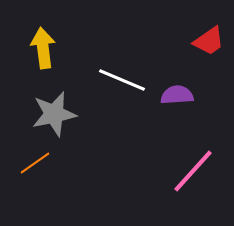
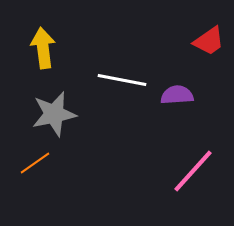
white line: rotated 12 degrees counterclockwise
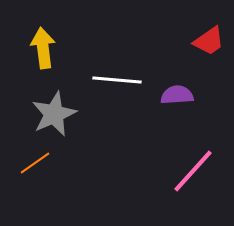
white line: moved 5 px left; rotated 6 degrees counterclockwise
gray star: rotated 12 degrees counterclockwise
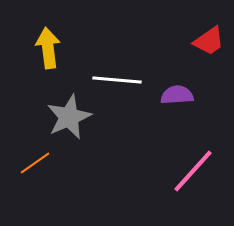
yellow arrow: moved 5 px right
gray star: moved 15 px right, 3 px down
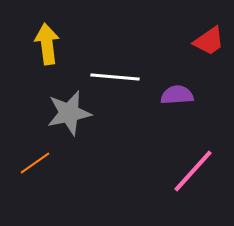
yellow arrow: moved 1 px left, 4 px up
white line: moved 2 px left, 3 px up
gray star: moved 4 px up; rotated 12 degrees clockwise
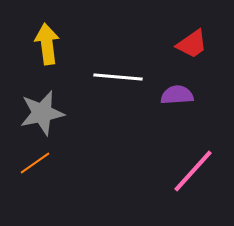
red trapezoid: moved 17 px left, 3 px down
white line: moved 3 px right
gray star: moved 27 px left
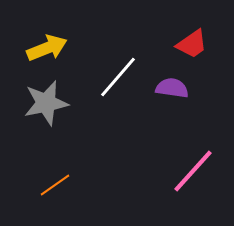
yellow arrow: moved 4 px down; rotated 75 degrees clockwise
white line: rotated 54 degrees counterclockwise
purple semicircle: moved 5 px left, 7 px up; rotated 12 degrees clockwise
gray star: moved 4 px right, 10 px up
orange line: moved 20 px right, 22 px down
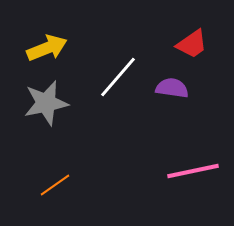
pink line: rotated 36 degrees clockwise
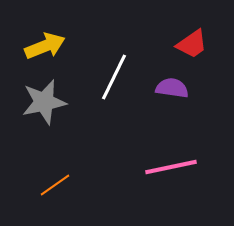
yellow arrow: moved 2 px left, 2 px up
white line: moved 4 px left; rotated 15 degrees counterclockwise
gray star: moved 2 px left, 1 px up
pink line: moved 22 px left, 4 px up
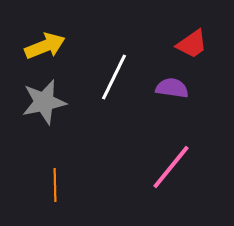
pink line: rotated 39 degrees counterclockwise
orange line: rotated 56 degrees counterclockwise
